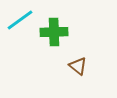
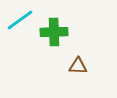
brown triangle: rotated 36 degrees counterclockwise
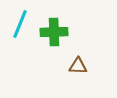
cyan line: moved 4 px down; rotated 32 degrees counterclockwise
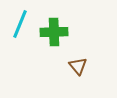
brown triangle: rotated 48 degrees clockwise
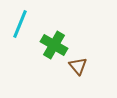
green cross: moved 13 px down; rotated 32 degrees clockwise
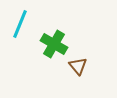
green cross: moved 1 px up
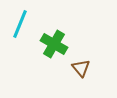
brown triangle: moved 3 px right, 2 px down
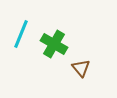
cyan line: moved 1 px right, 10 px down
